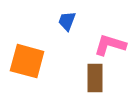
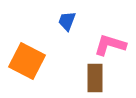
orange square: rotated 12 degrees clockwise
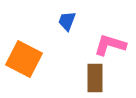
orange square: moved 3 px left, 2 px up
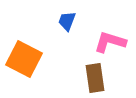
pink L-shape: moved 3 px up
brown rectangle: rotated 8 degrees counterclockwise
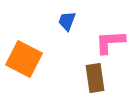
pink L-shape: rotated 20 degrees counterclockwise
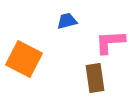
blue trapezoid: rotated 55 degrees clockwise
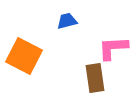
pink L-shape: moved 3 px right, 6 px down
orange square: moved 3 px up
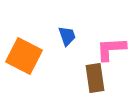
blue trapezoid: moved 15 px down; rotated 85 degrees clockwise
pink L-shape: moved 2 px left, 1 px down
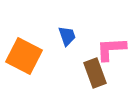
brown rectangle: moved 5 px up; rotated 12 degrees counterclockwise
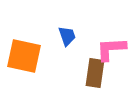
orange square: rotated 15 degrees counterclockwise
brown rectangle: rotated 28 degrees clockwise
